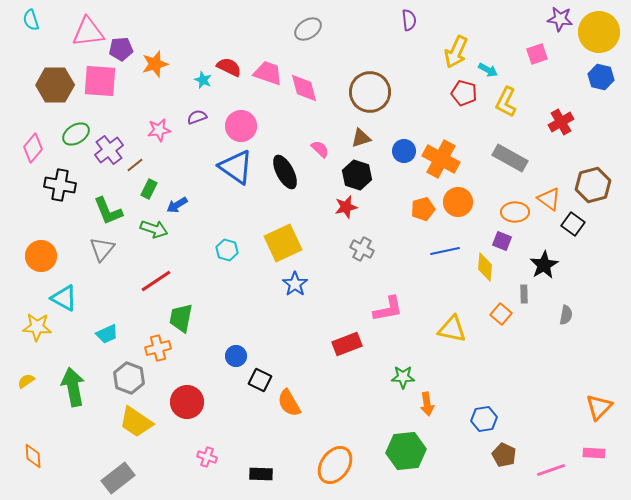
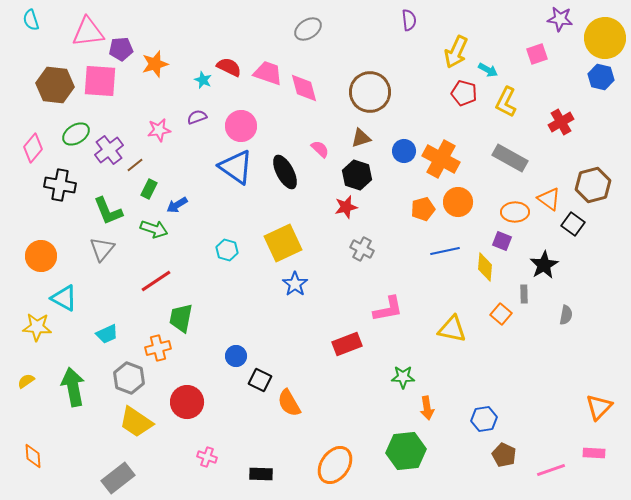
yellow circle at (599, 32): moved 6 px right, 6 px down
brown hexagon at (55, 85): rotated 6 degrees clockwise
orange arrow at (427, 404): moved 4 px down
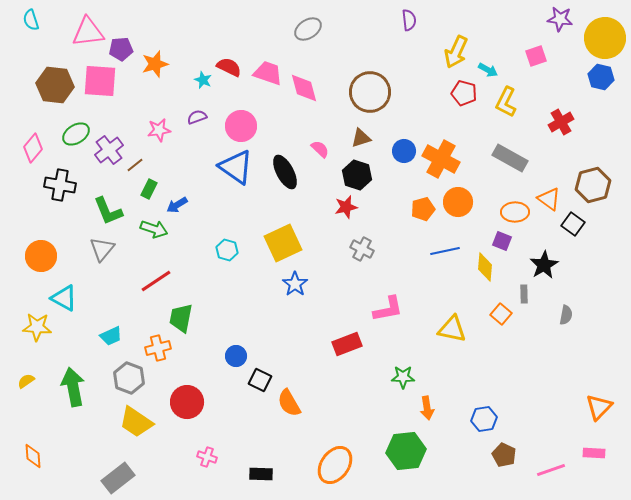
pink square at (537, 54): moved 1 px left, 2 px down
cyan trapezoid at (107, 334): moved 4 px right, 2 px down
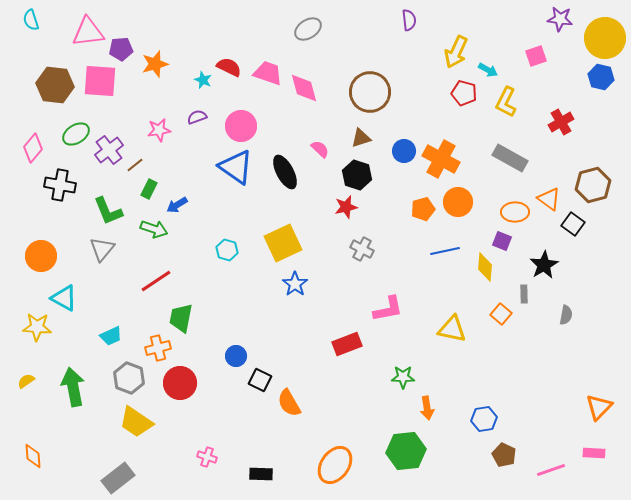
red circle at (187, 402): moved 7 px left, 19 px up
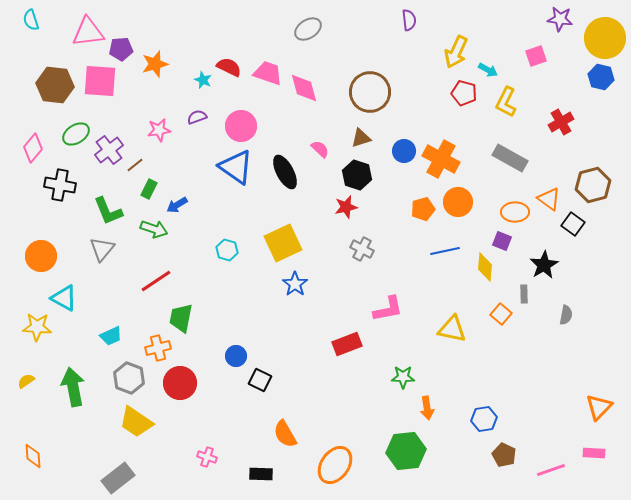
orange semicircle at (289, 403): moved 4 px left, 31 px down
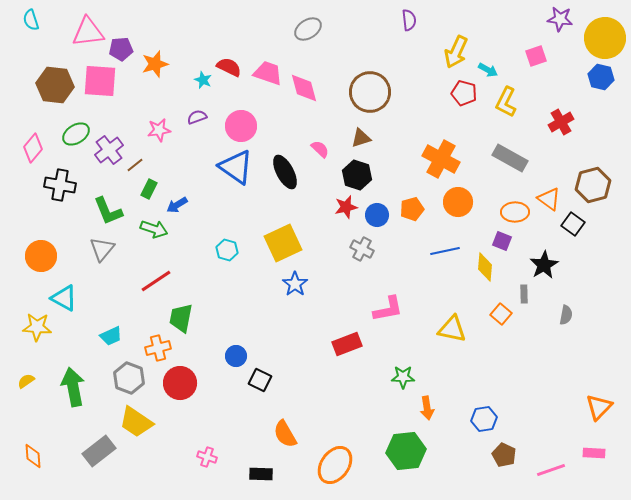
blue circle at (404, 151): moved 27 px left, 64 px down
orange pentagon at (423, 209): moved 11 px left
gray rectangle at (118, 478): moved 19 px left, 27 px up
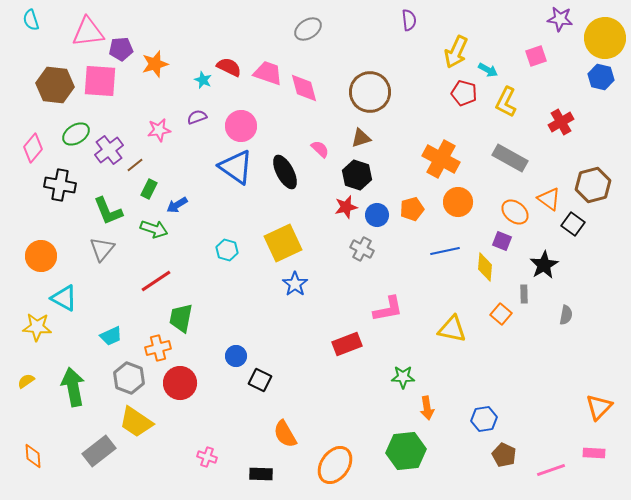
orange ellipse at (515, 212): rotated 40 degrees clockwise
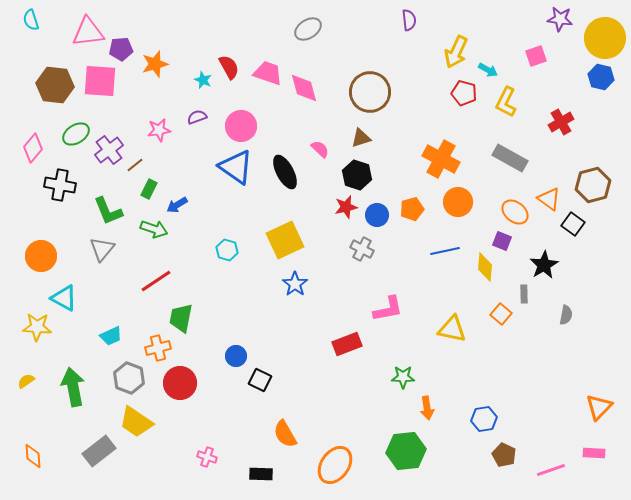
red semicircle at (229, 67): rotated 35 degrees clockwise
yellow square at (283, 243): moved 2 px right, 3 px up
